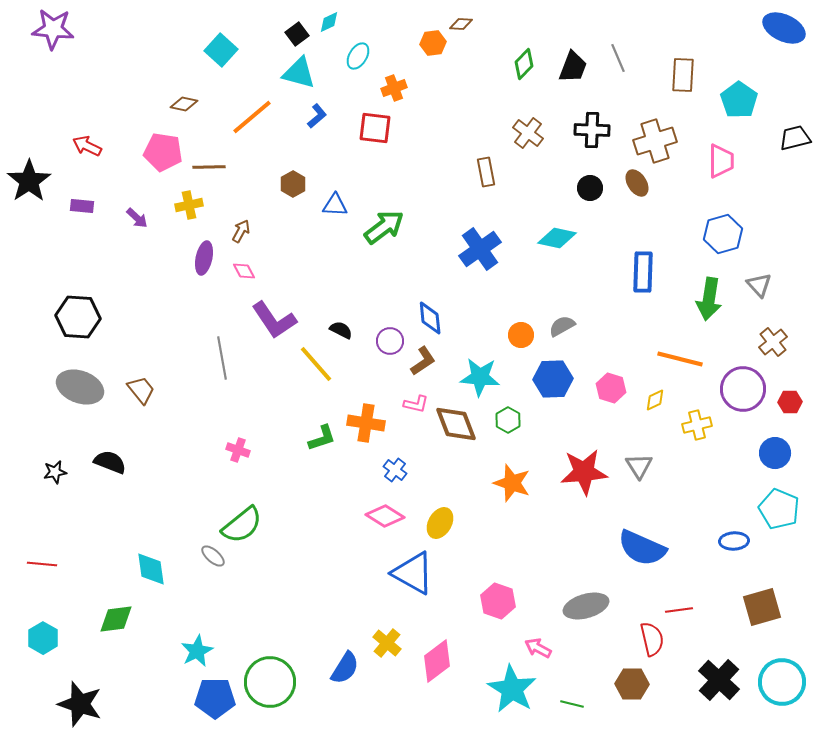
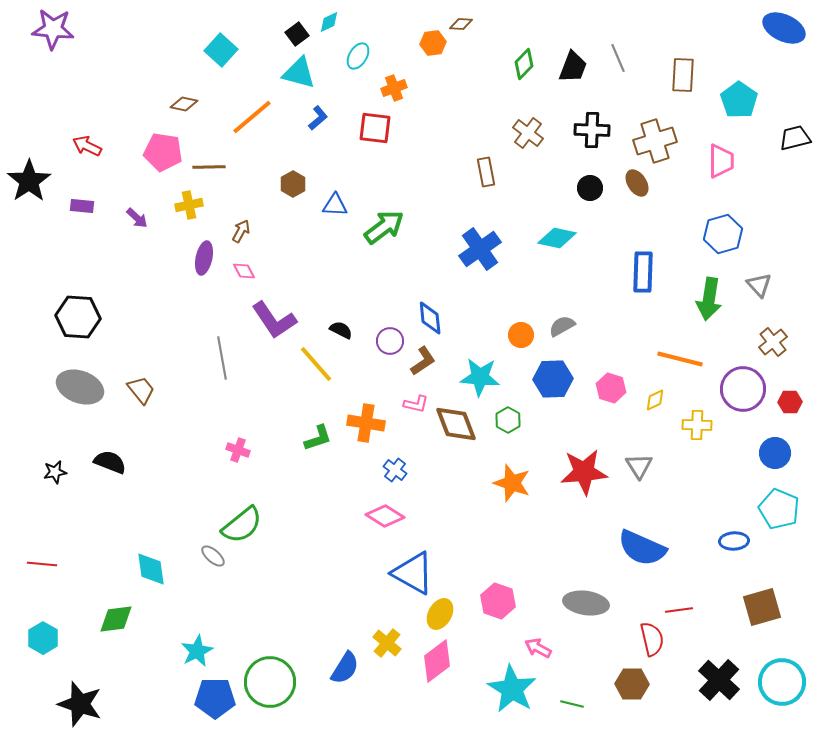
blue L-shape at (317, 116): moved 1 px right, 2 px down
yellow cross at (697, 425): rotated 16 degrees clockwise
green L-shape at (322, 438): moved 4 px left
yellow ellipse at (440, 523): moved 91 px down
gray ellipse at (586, 606): moved 3 px up; rotated 24 degrees clockwise
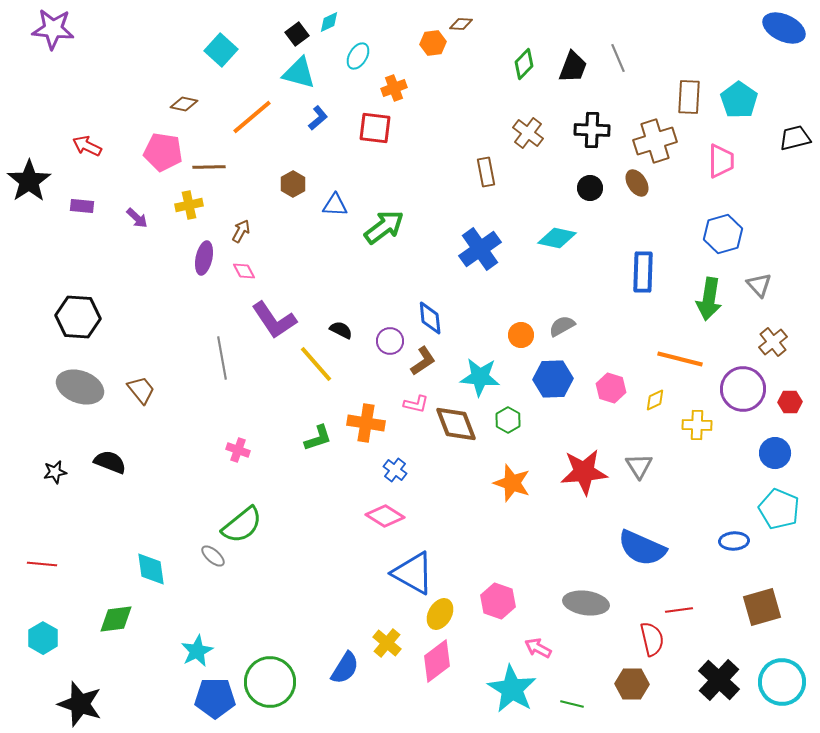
brown rectangle at (683, 75): moved 6 px right, 22 px down
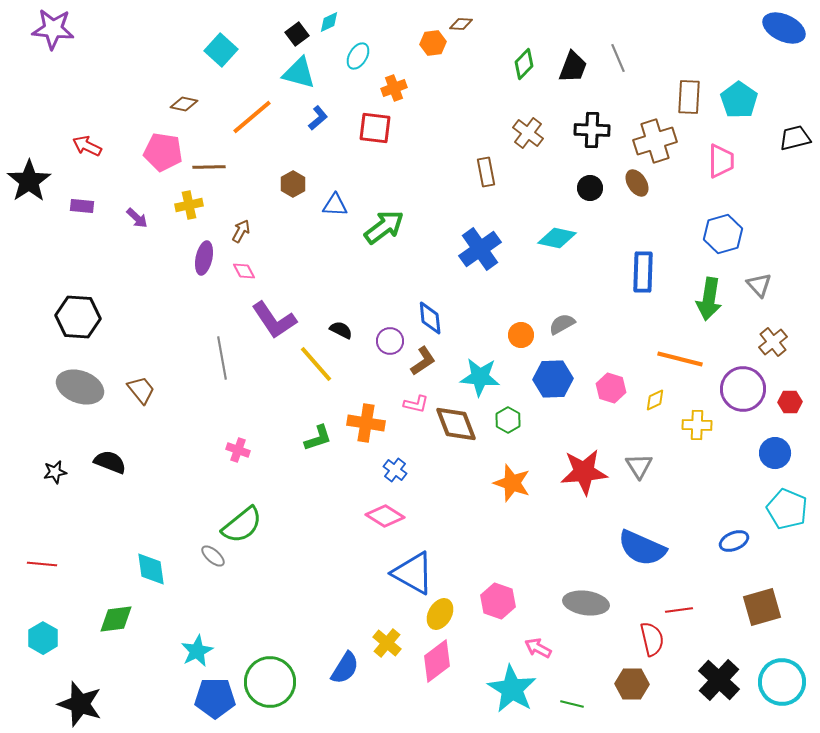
gray semicircle at (562, 326): moved 2 px up
cyan pentagon at (779, 509): moved 8 px right
blue ellipse at (734, 541): rotated 20 degrees counterclockwise
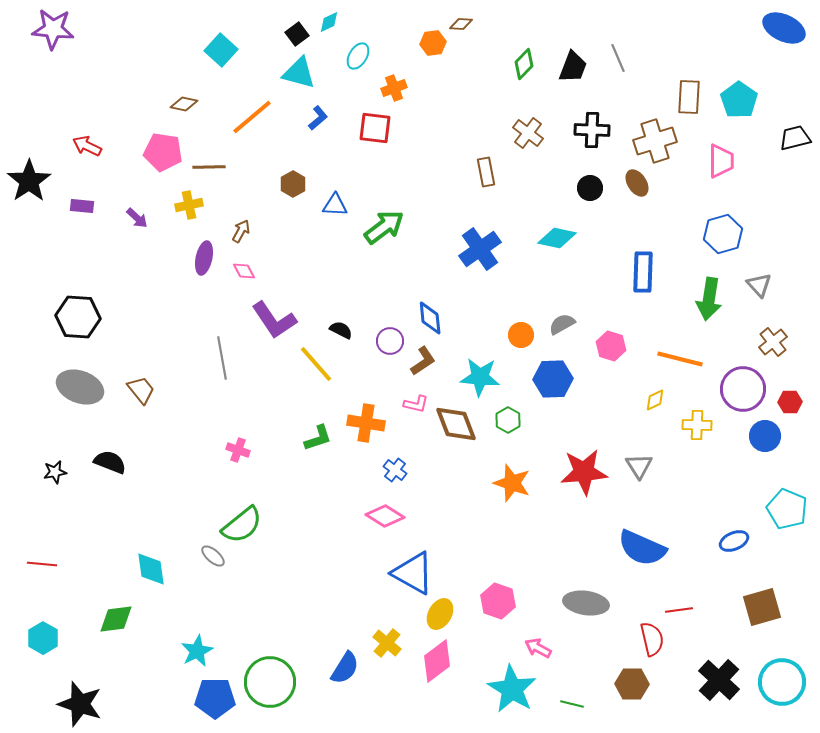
pink hexagon at (611, 388): moved 42 px up
blue circle at (775, 453): moved 10 px left, 17 px up
